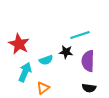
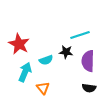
orange triangle: rotated 32 degrees counterclockwise
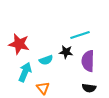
red star: rotated 15 degrees counterclockwise
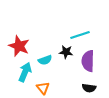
red star: moved 2 px down; rotated 10 degrees clockwise
cyan semicircle: moved 1 px left
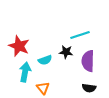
cyan arrow: rotated 12 degrees counterclockwise
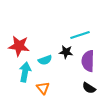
red star: rotated 15 degrees counterclockwise
black semicircle: rotated 24 degrees clockwise
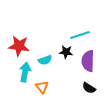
orange triangle: moved 1 px left, 1 px up
